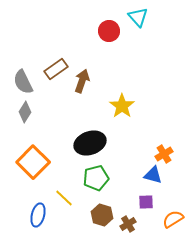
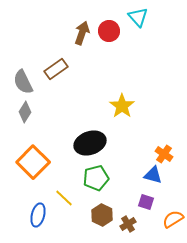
brown arrow: moved 48 px up
orange cross: rotated 24 degrees counterclockwise
purple square: rotated 21 degrees clockwise
brown hexagon: rotated 10 degrees clockwise
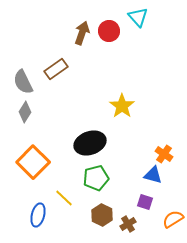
purple square: moved 1 px left
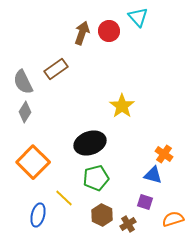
orange semicircle: rotated 15 degrees clockwise
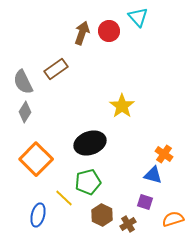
orange square: moved 3 px right, 3 px up
green pentagon: moved 8 px left, 4 px down
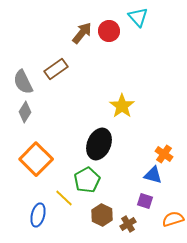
brown arrow: rotated 20 degrees clockwise
black ellipse: moved 9 px right, 1 px down; rotated 48 degrees counterclockwise
green pentagon: moved 1 px left, 2 px up; rotated 15 degrees counterclockwise
purple square: moved 1 px up
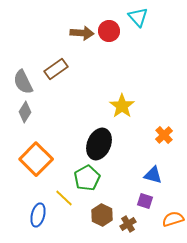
brown arrow: rotated 55 degrees clockwise
orange cross: moved 19 px up; rotated 12 degrees clockwise
green pentagon: moved 2 px up
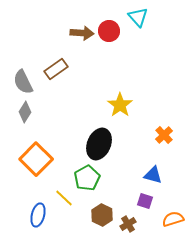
yellow star: moved 2 px left, 1 px up
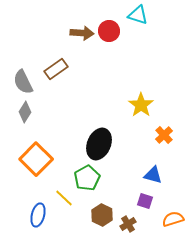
cyan triangle: moved 2 px up; rotated 30 degrees counterclockwise
yellow star: moved 21 px right
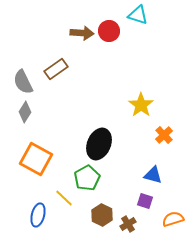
orange square: rotated 16 degrees counterclockwise
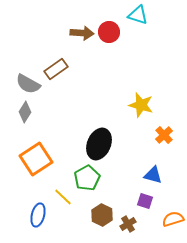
red circle: moved 1 px down
gray semicircle: moved 5 px right, 2 px down; rotated 35 degrees counterclockwise
yellow star: rotated 20 degrees counterclockwise
orange square: rotated 28 degrees clockwise
yellow line: moved 1 px left, 1 px up
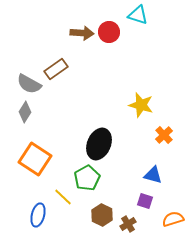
gray semicircle: moved 1 px right
orange square: moved 1 px left; rotated 24 degrees counterclockwise
